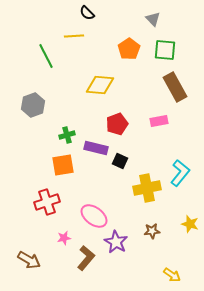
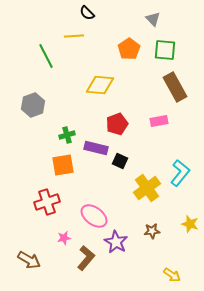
yellow cross: rotated 24 degrees counterclockwise
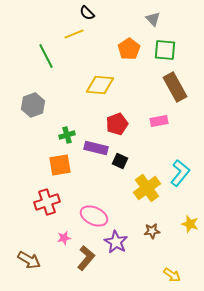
yellow line: moved 2 px up; rotated 18 degrees counterclockwise
orange square: moved 3 px left
pink ellipse: rotated 12 degrees counterclockwise
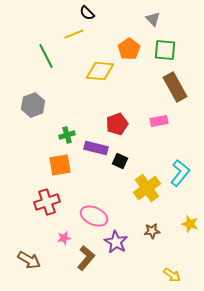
yellow diamond: moved 14 px up
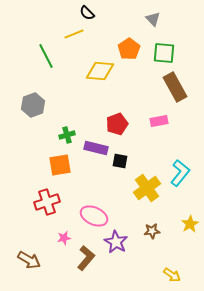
green square: moved 1 px left, 3 px down
black square: rotated 14 degrees counterclockwise
yellow star: rotated 24 degrees clockwise
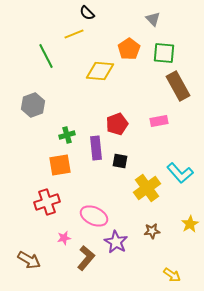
brown rectangle: moved 3 px right, 1 px up
purple rectangle: rotated 70 degrees clockwise
cyan L-shape: rotated 100 degrees clockwise
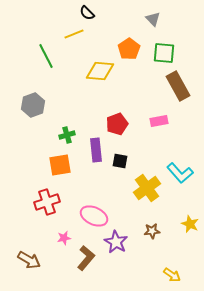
purple rectangle: moved 2 px down
yellow star: rotated 18 degrees counterclockwise
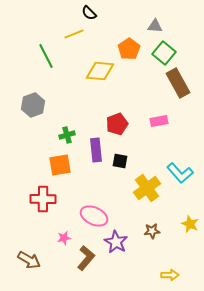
black semicircle: moved 2 px right
gray triangle: moved 2 px right, 7 px down; rotated 42 degrees counterclockwise
green square: rotated 35 degrees clockwise
brown rectangle: moved 3 px up
red cross: moved 4 px left, 3 px up; rotated 20 degrees clockwise
yellow arrow: moved 2 px left; rotated 36 degrees counterclockwise
